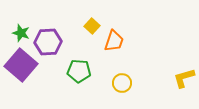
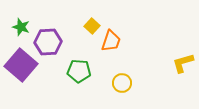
green star: moved 6 px up
orange trapezoid: moved 3 px left
yellow L-shape: moved 1 px left, 15 px up
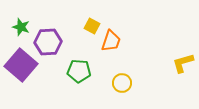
yellow square: rotated 14 degrees counterclockwise
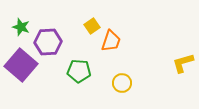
yellow square: rotated 28 degrees clockwise
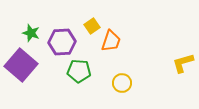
green star: moved 10 px right, 6 px down
purple hexagon: moved 14 px right
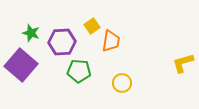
orange trapezoid: rotated 10 degrees counterclockwise
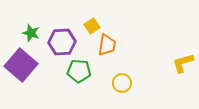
orange trapezoid: moved 4 px left, 4 px down
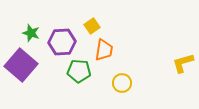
orange trapezoid: moved 3 px left, 5 px down
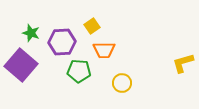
orange trapezoid: rotated 80 degrees clockwise
